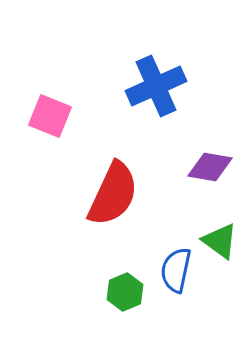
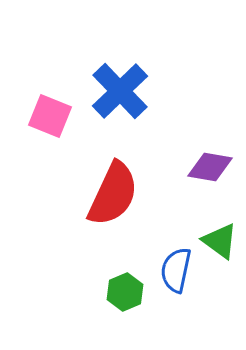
blue cross: moved 36 px left, 5 px down; rotated 20 degrees counterclockwise
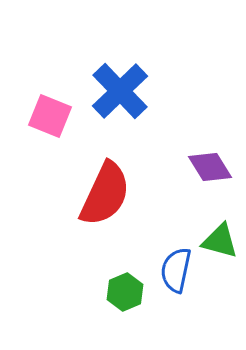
purple diamond: rotated 48 degrees clockwise
red semicircle: moved 8 px left
green triangle: rotated 21 degrees counterclockwise
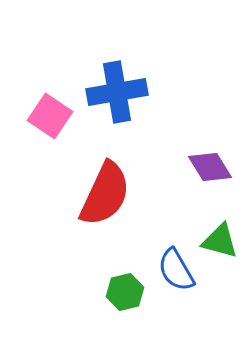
blue cross: moved 3 px left, 1 px down; rotated 34 degrees clockwise
pink square: rotated 12 degrees clockwise
blue semicircle: rotated 42 degrees counterclockwise
green hexagon: rotated 9 degrees clockwise
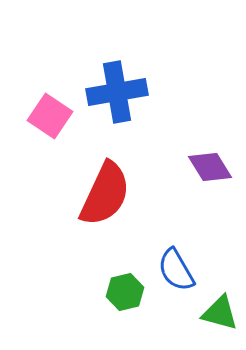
green triangle: moved 72 px down
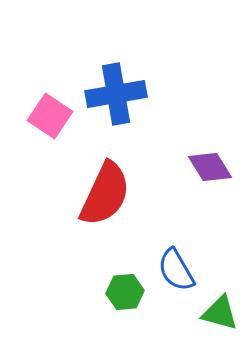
blue cross: moved 1 px left, 2 px down
green hexagon: rotated 9 degrees clockwise
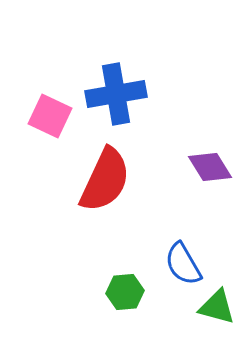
pink square: rotated 9 degrees counterclockwise
red semicircle: moved 14 px up
blue semicircle: moved 7 px right, 6 px up
green triangle: moved 3 px left, 6 px up
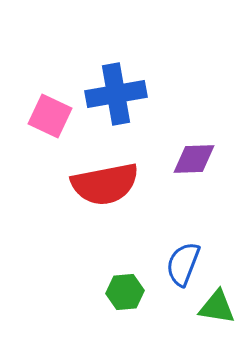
purple diamond: moved 16 px left, 8 px up; rotated 60 degrees counterclockwise
red semicircle: moved 4 px down; rotated 54 degrees clockwise
blue semicircle: rotated 51 degrees clockwise
green triangle: rotated 6 degrees counterclockwise
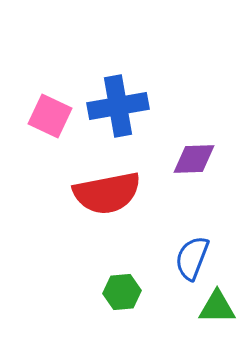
blue cross: moved 2 px right, 12 px down
red semicircle: moved 2 px right, 9 px down
blue semicircle: moved 9 px right, 6 px up
green hexagon: moved 3 px left
green triangle: rotated 9 degrees counterclockwise
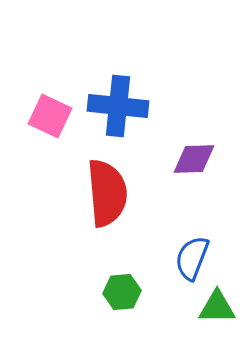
blue cross: rotated 16 degrees clockwise
red semicircle: rotated 84 degrees counterclockwise
